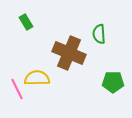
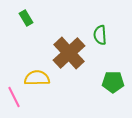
green rectangle: moved 4 px up
green semicircle: moved 1 px right, 1 px down
brown cross: rotated 24 degrees clockwise
pink line: moved 3 px left, 8 px down
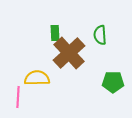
green rectangle: moved 29 px right, 15 px down; rotated 28 degrees clockwise
pink line: moved 4 px right; rotated 30 degrees clockwise
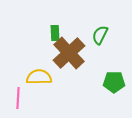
green semicircle: rotated 30 degrees clockwise
yellow semicircle: moved 2 px right, 1 px up
green pentagon: moved 1 px right
pink line: moved 1 px down
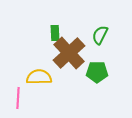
green pentagon: moved 17 px left, 10 px up
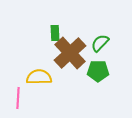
green semicircle: moved 8 px down; rotated 18 degrees clockwise
brown cross: moved 1 px right
green pentagon: moved 1 px right, 1 px up
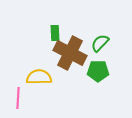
brown cross: rotated 20 degrees counterclockwise
